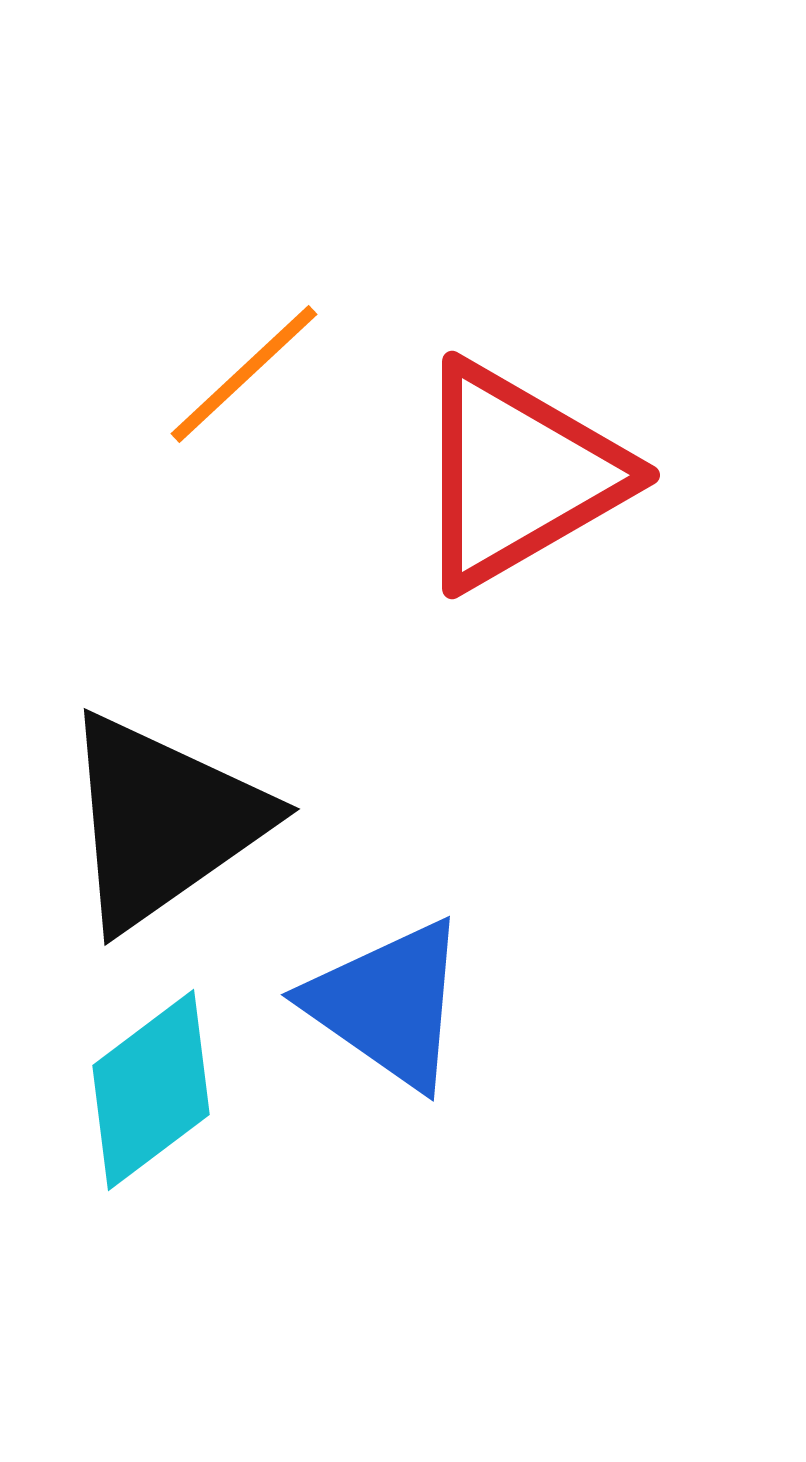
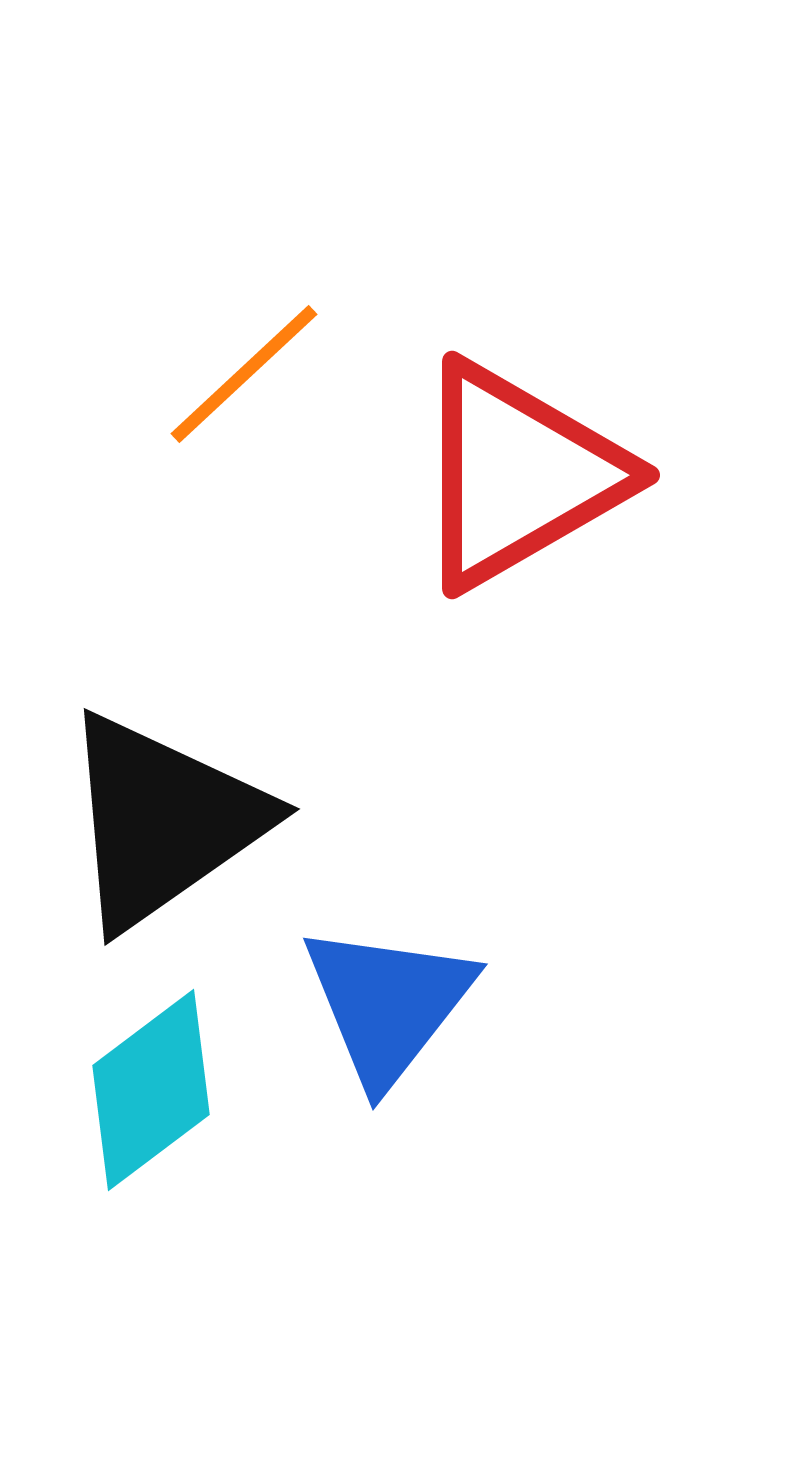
blue triangle: rotated 33 degrees clockwise
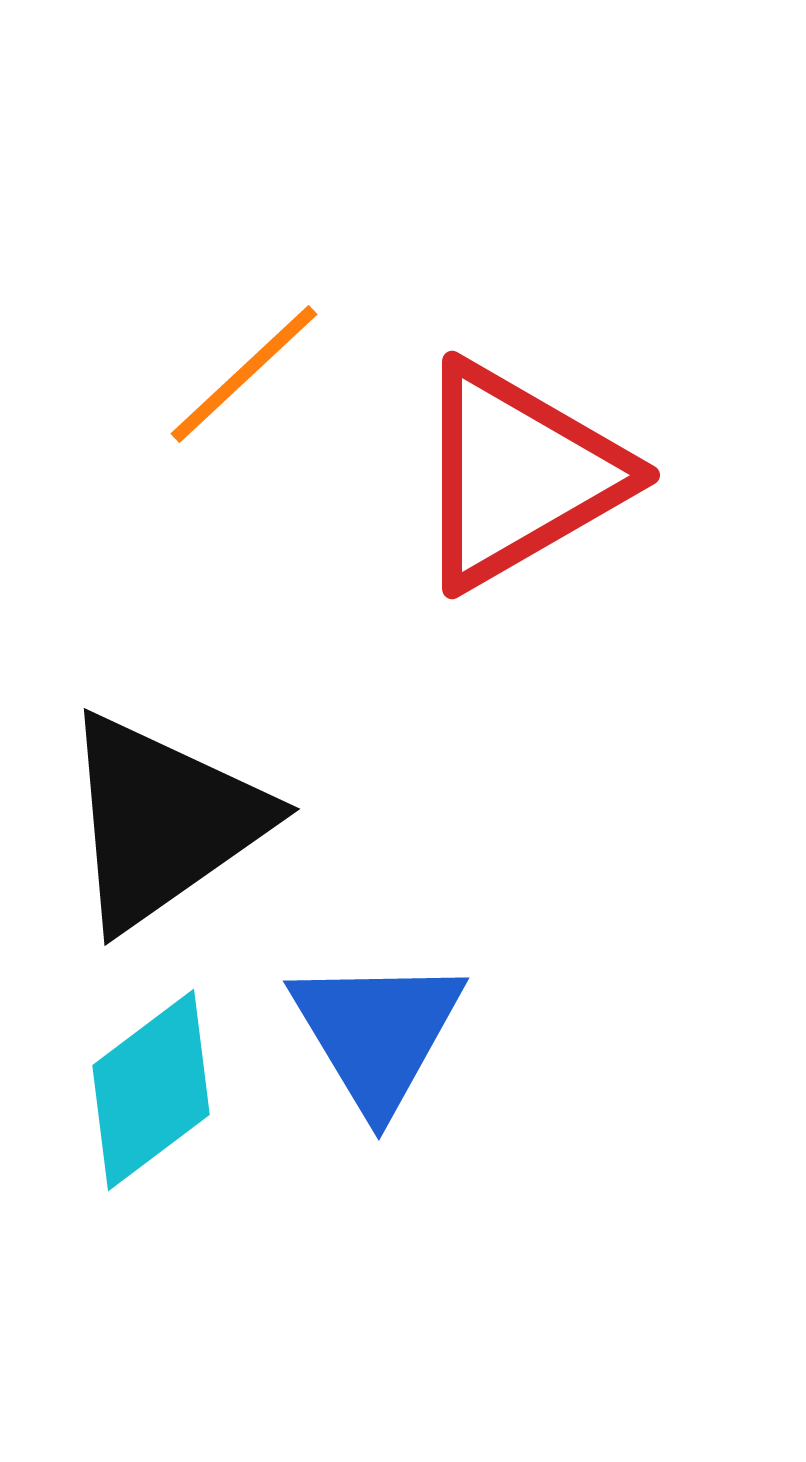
blue triangle: moved 11 px left, 29 px down; rotated 9 degrees counterclockwise
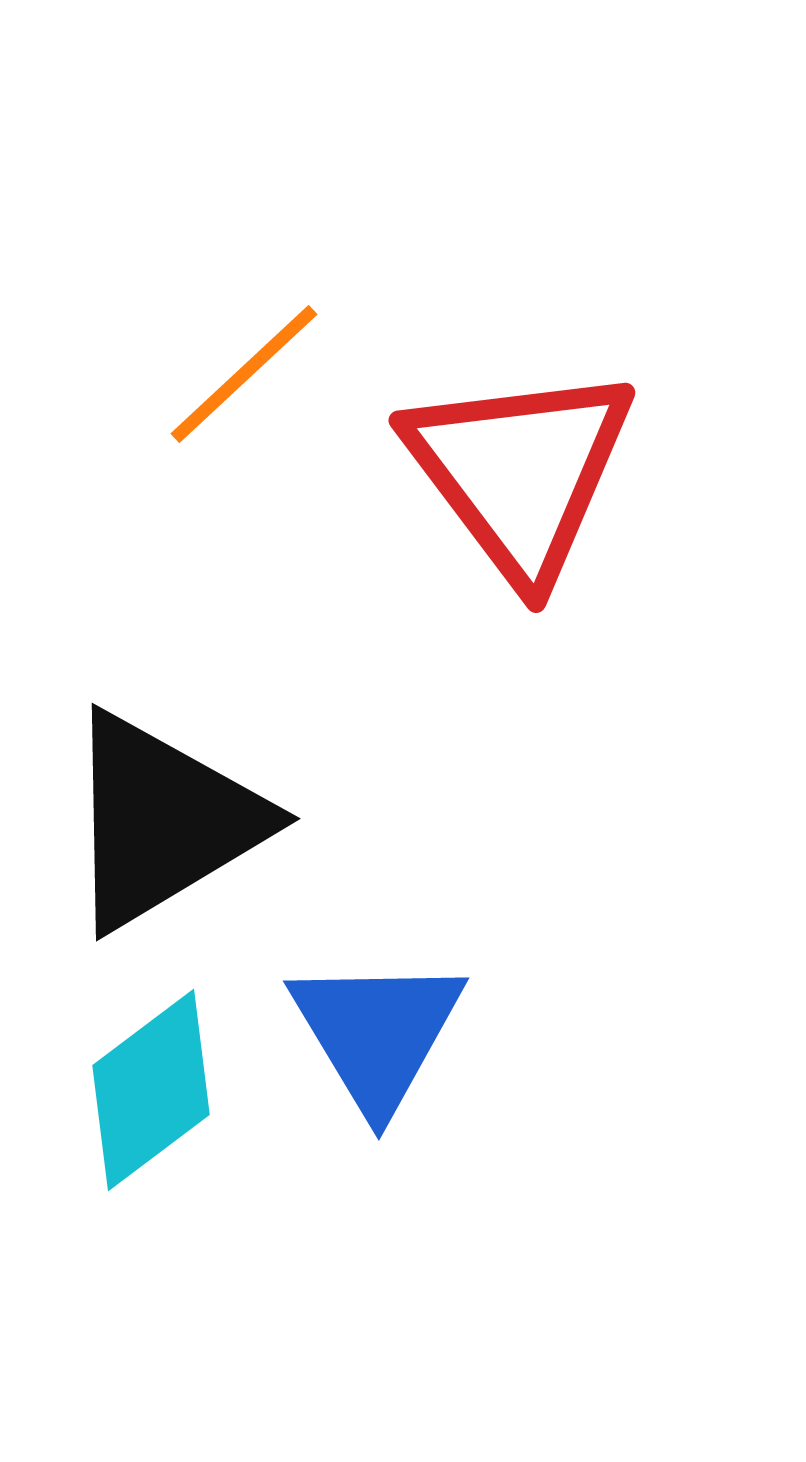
red triangle: moved 2 px right, 3 px up; rotated 37 degrees counterclockwise
black triangle: rotated 4 degrees clockwise
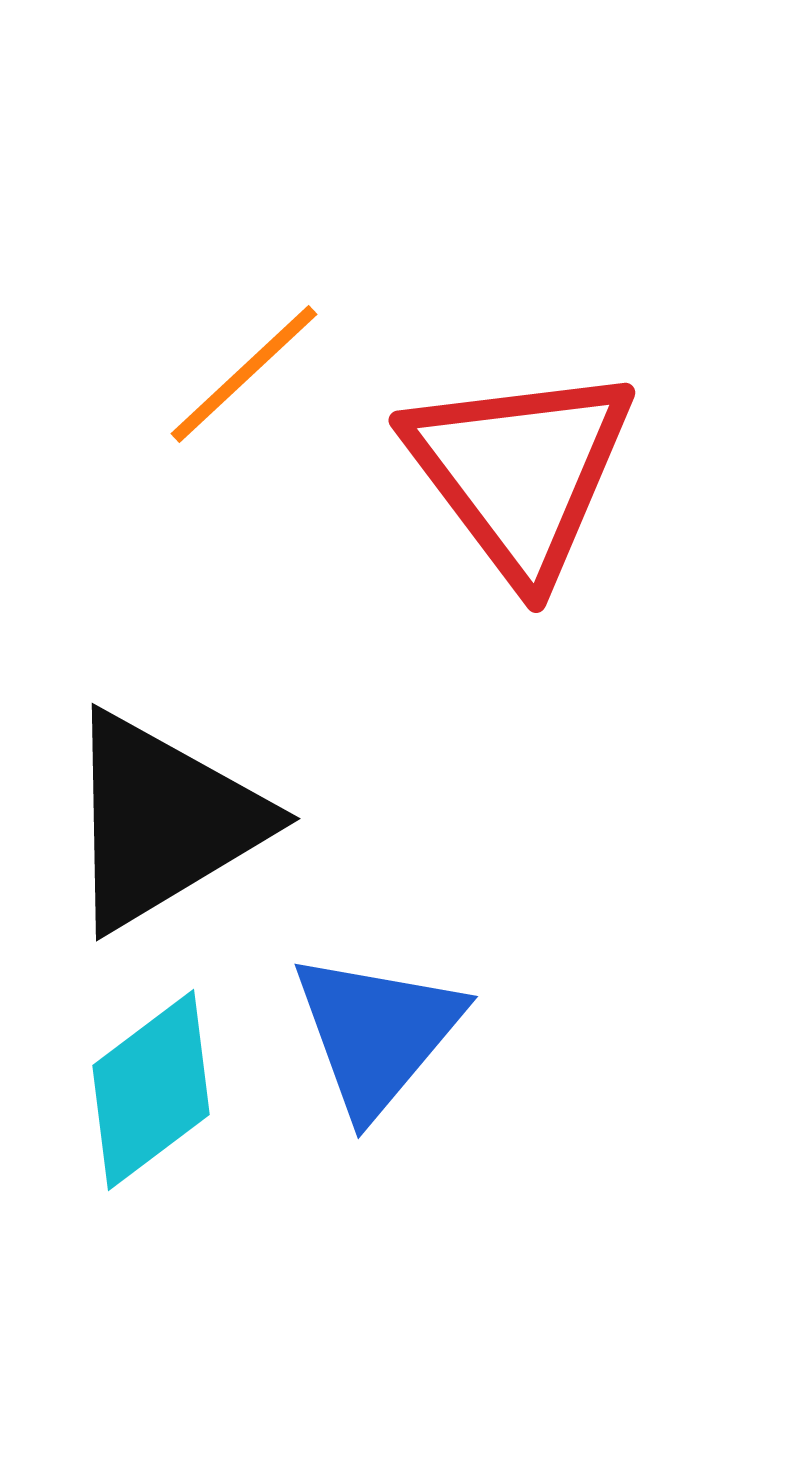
blue triangle: rotated 11 degrees clockwise
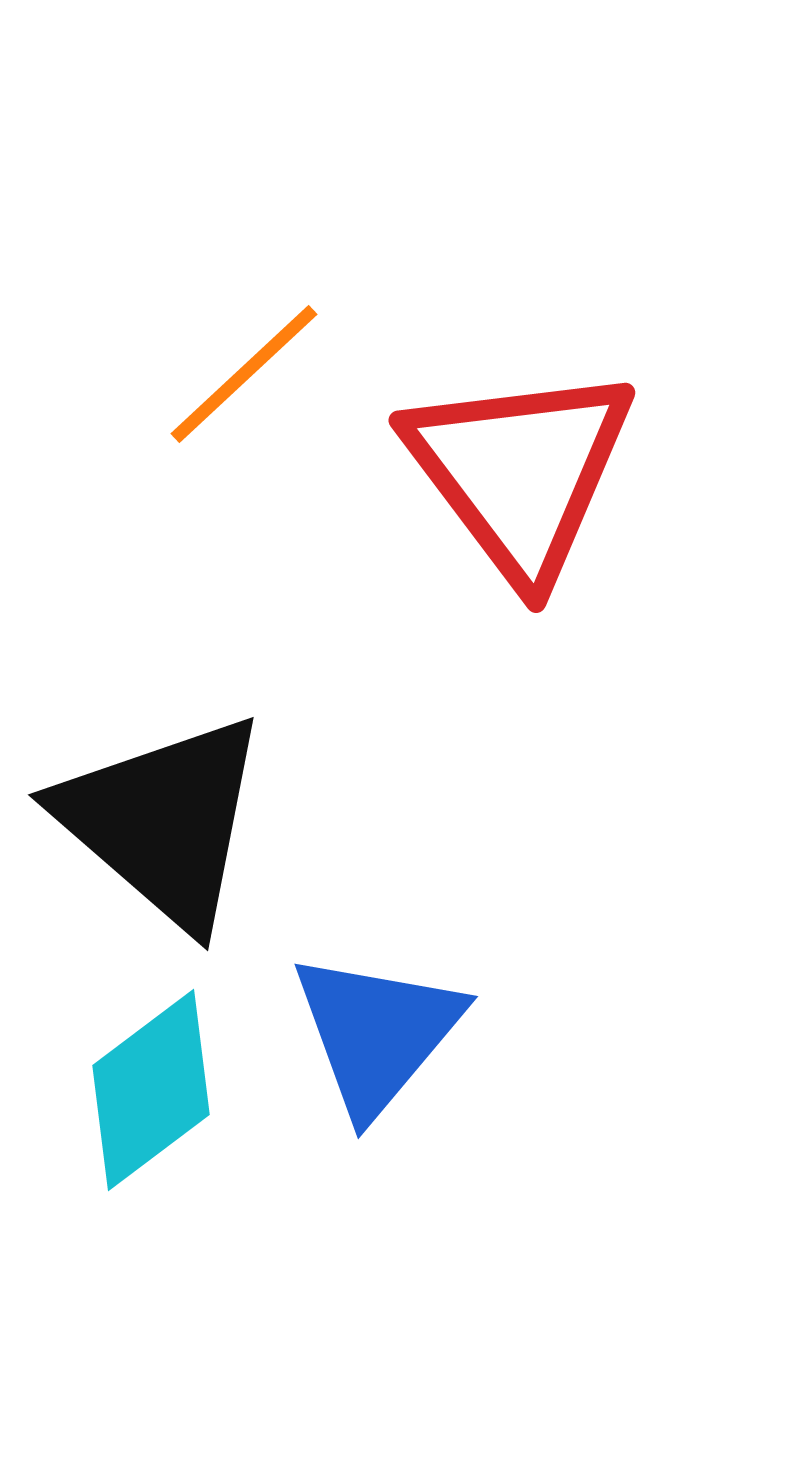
black triangle: rotated 48 degrees counterclockwise
